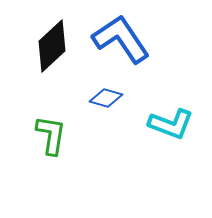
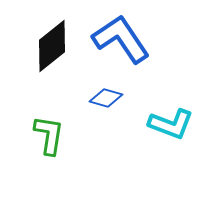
black diamond: rotated 4 degrees clockwise
green L-shape: moved 2 px left
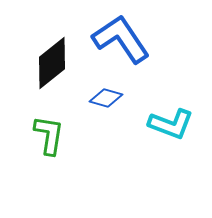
black diamond: moved 17 px down
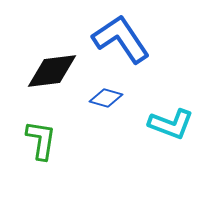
black diamond: moved 8 px down; rotated 32 degrees clockwise
green L-shape: moved 8 px left, 5 px down
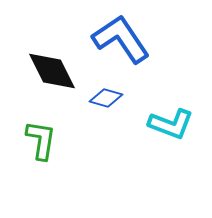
black diamond: rotated 70 degrees clockwise
